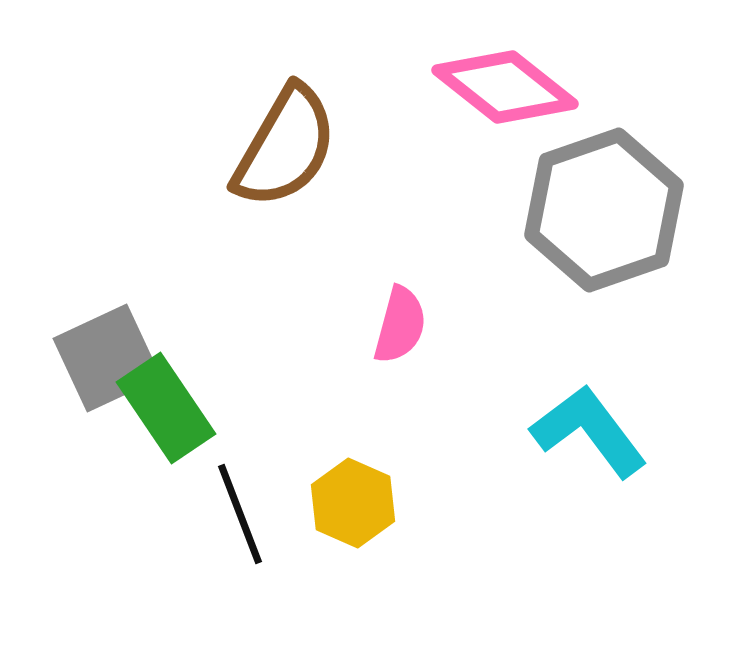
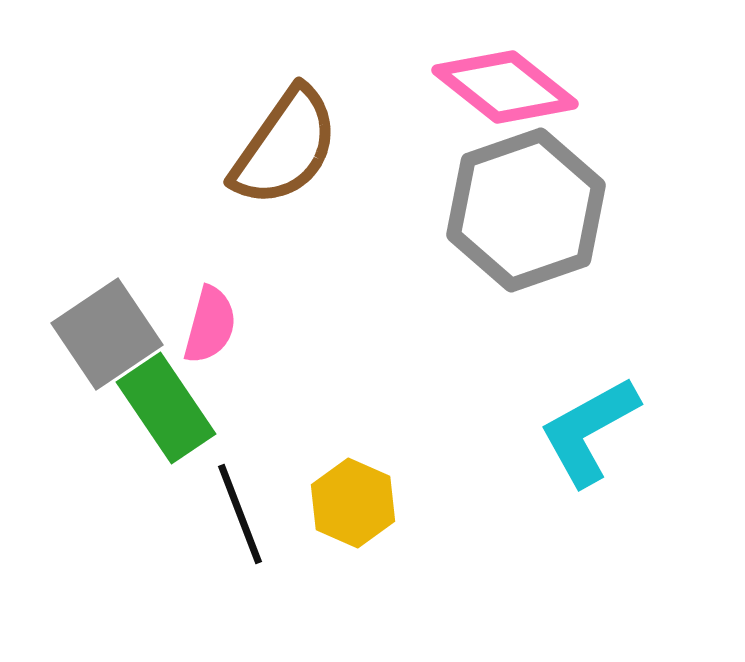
brown semicircle: rotated 5 degrees clockwise
gray hexagon: moved 78 px left
pink semicircle: moved 190 px left
gray square: moved 24 px up; rotated 9 degrees counterclockwise
cyan L-shape: rotated 82 degrees counterclockwise
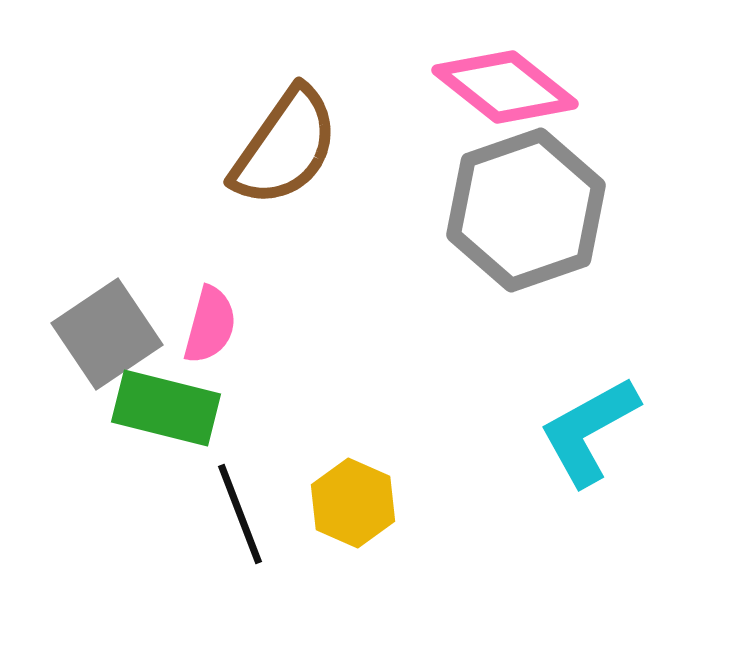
green rectangle: rotated 42 degrees counterclockwise
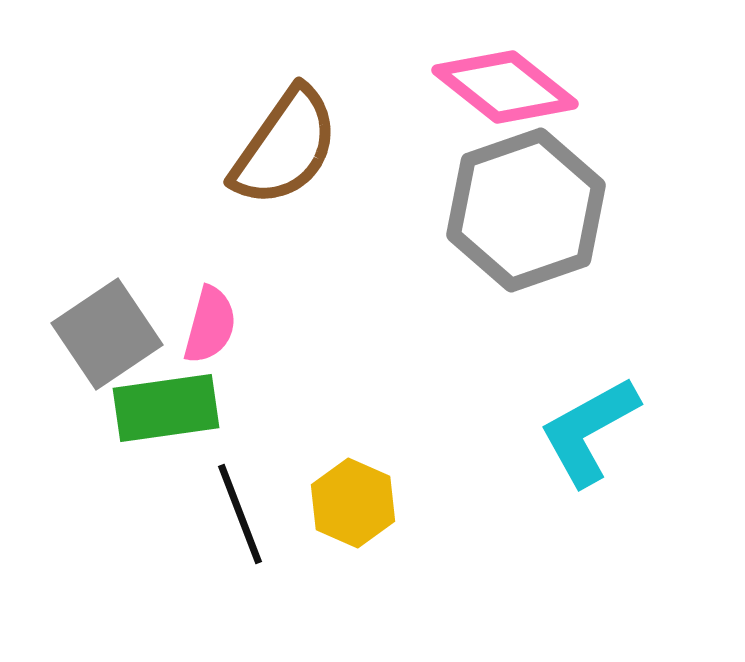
green rectangle: rotated 22 degrees counterclockwise
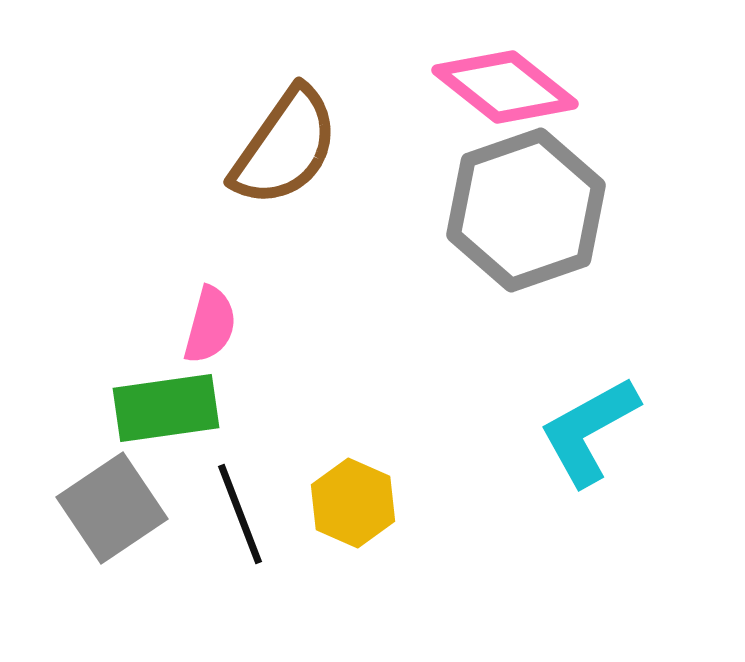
gray square: moved 5 px right, 174 px down
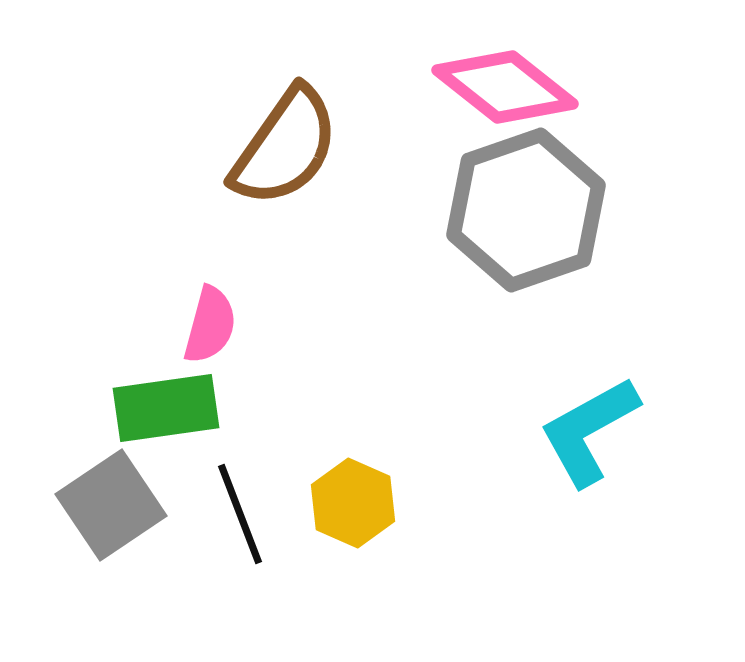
gray square: moved 1 px left, 3 px up
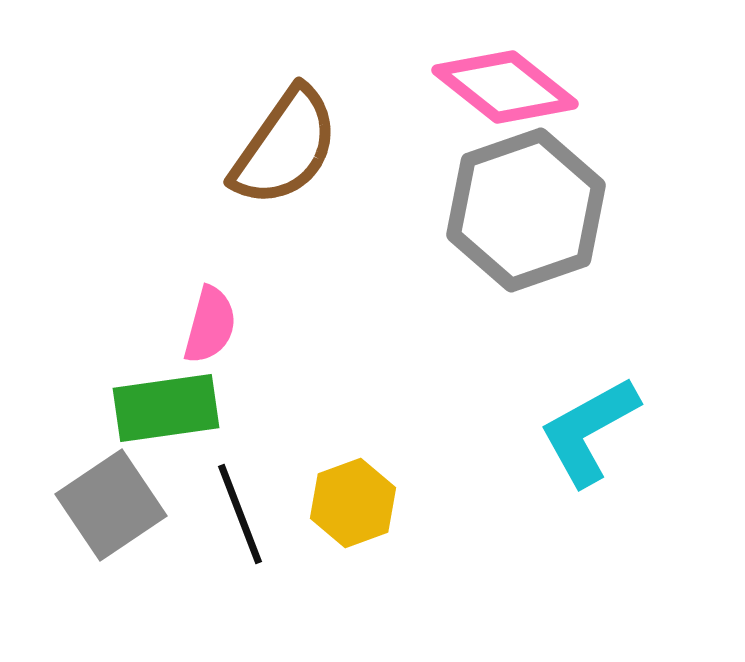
yellow hexagon: rotated 16 degrees clockwise
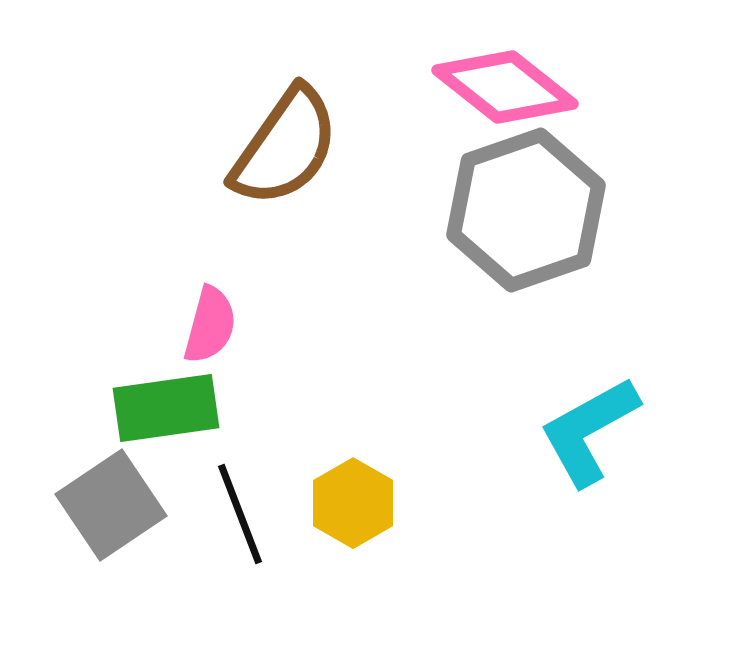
yellow hexagon: rotated 10 degrees counterclockwise
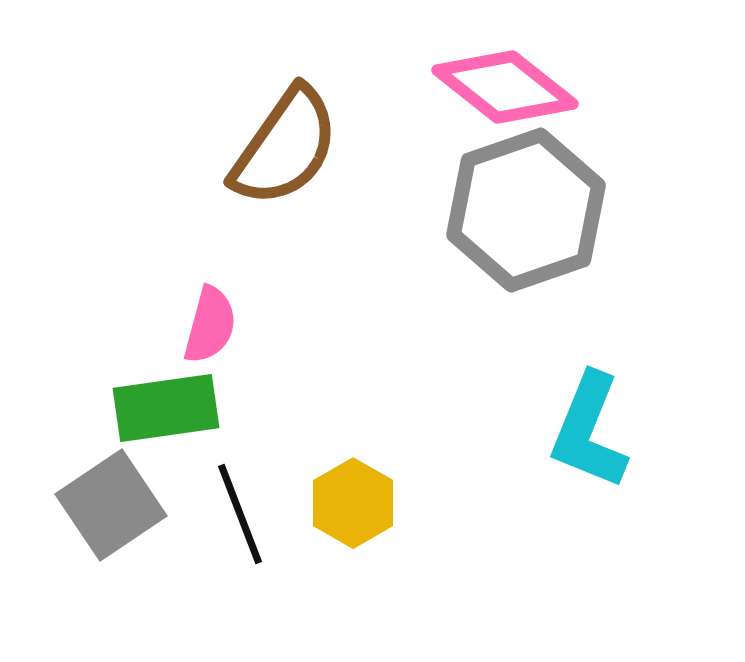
cyan L-shape: rotated 39 degrees counterclockwise
